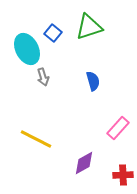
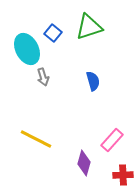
pink rectangle: moved 6 px left, 12 px down
purple diamond: rotated 45 degrees counterclockwise
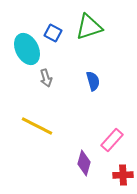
blue square: rotated 12 degrees counterclockwise
gray arrow: moved 3 px right, 1 px down
yellow line: moved 1 px right, 13 px up
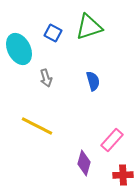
cyan ellipse: moved 8 px left
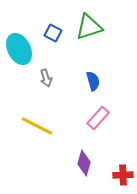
pink rectangle: moved 14 px left, 22 px up
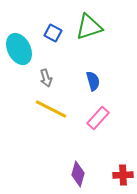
yellow line: moved 14 px right, 17 px up
purple diamond: moved 6 px left, 11 px down
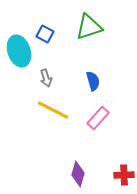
blue square: moved 8 px left, 1 px down
cyan ellipse: moved 2 px down; rotated 8 degrees clockwise
yellow line: moved 2 px right, 1 px down
red cross: moved 1 px right
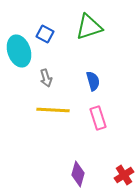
yellow line: rotated 24 degrees counterclockwise
pink rectangle: rotated 60 degrees counterclockwise
red cross: rotated 30 degrees counterclockwise
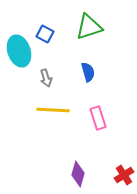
blue semicircle: moved 5 px left, 9 px up
